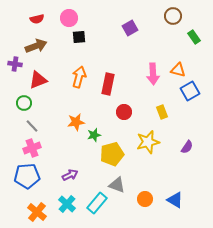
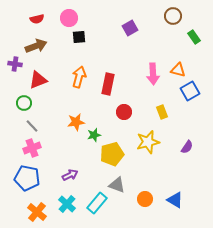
blue pentagon: moved 2 px down; rotated 15 degrees clockwise
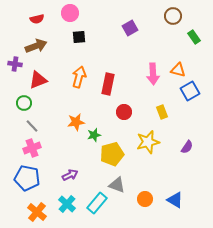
pink circle: moved 1 px right, 5 px up
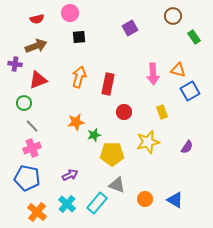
yellow pentagon: rotated 15 degrees clockwise
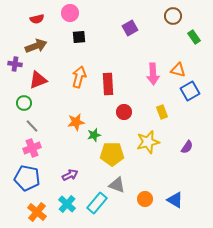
red rectangle: rotated 15 degrees counterclockwise
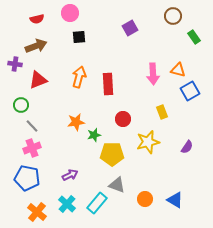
green circle: moved 3 px left, 2 px down
red circle: moved 1 px left, 7 px down
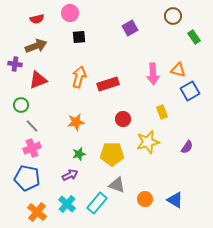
red rectangle: rotated 75 degrees clockwise
green star: moved 15 px left, 19 px down
